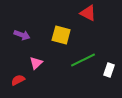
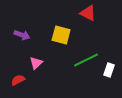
green line: moved 3 px right
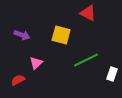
white rectangle: moved 3 px right, 4 px down
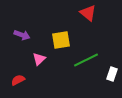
red triangle: rotated 12 degrees clockwise
yellow square: moved 5 px down; rotated 24 degrees counterclockwise
pink triangle: moved 3 px right, 4 px up
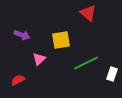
green line: moved 3 px down
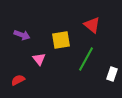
red triangle: moved 4 px right, 12 px down
pink triangle: rotated 24 degrees counterclockwise
green line: moved 4 px up; rotated 35 degrees counterclockwise
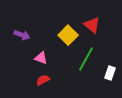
yellow square: moved 7 px right, 5 px up; rotated 36 degrees counterclockwise
pink triangle: moved 2 px right, 1 px up; rotated 32 degrees counterclockwise
white rectangle: moved 2 px left, 1 px up
red semicircle: moved 25 px right
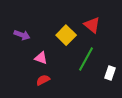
yellow square: moved 2 px left
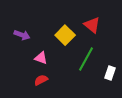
yellow square: moved 1 px left
red semicircle: moved 2 px left
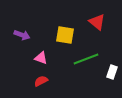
red triangle: moved 5 px right, 3 px up
yellow square: rotated 36 degrees counterclockwise
green line: rotated 40 degrees clockwise
white rectangle: moved 2 px right, 1 px up
red semicircle: moved 1 px down
